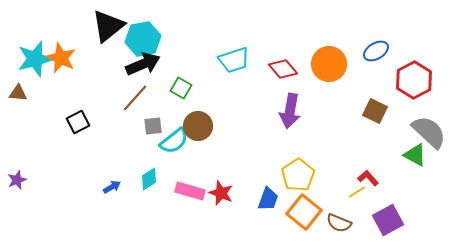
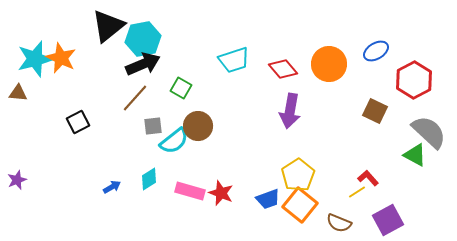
blue trapezoid: rotated 50 degrees clockwise
orange square: moved 4 px left, 7 px up
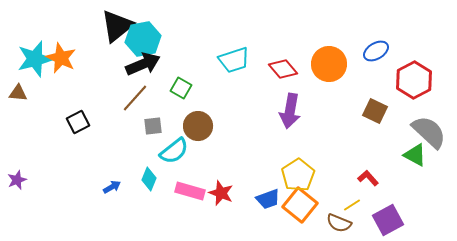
black triangle: moved 9 px right
cyan semicircle: moved 10 px down
cyan diamond: rotated 35 degrees counterclockwise
yellow line: moved 5 px left, 13 px down
